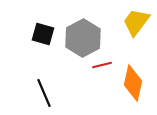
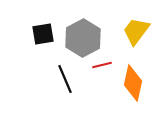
yellow trapezoid: moved 9 px down
black square: rotated 25 degrees counterclockwise
black line: moved 21 px right, 14 px up
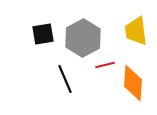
yellow trapezoid: rotated 44 degrees counterclockwise
red line: moved 3 px right
orange diamond: rotated 9 degrees counterclockwise
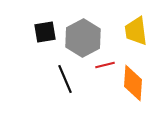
black square: moved 2 px right, 2 px up
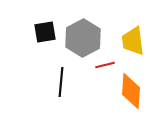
yellow trapezoid: moved 3 px left, 10 px down
black line: moved 4 px left, 3 px down; rotated 28 degrees clockwise
orange diamond: moved 2 px left, 8 px down
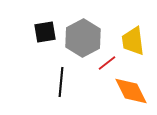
red line: moved 2 px right, 2 px up; rotated 24 degrees counterclockwise
orange diamond: rotated 30 degrees counterclockwise
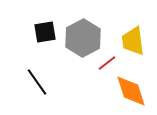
black line: moved 24 px left; rotated 40 degrees counterclockwise
orange diamond: rotated 9 degrees clockwise
